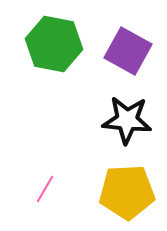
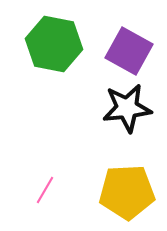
purple square: moved 1 px right
black star: moved 12 px up; rotated 12 degrees counterclockwise
pink line: moved 1 px down
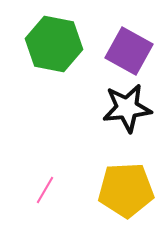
yellow pentagon: moved 1 px left, 2 px up
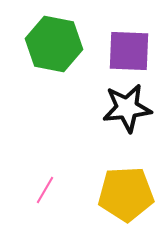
purple square: rotated 27 degrees counterclockwise
yellow pentagon: moved 4 px down
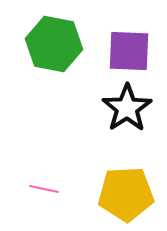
black star: rotated 27 degrees counterclockwise
pink line: moved 1 px left, 1 px up; rotated 72 degrees clockwise
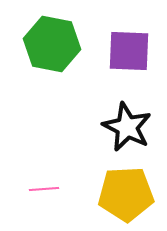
green hexagon: moved 2 px left
black star: moved 19 px down; rotated 12 degrees counterclockwise
pink line: rotated 16 degrees counterclockwise
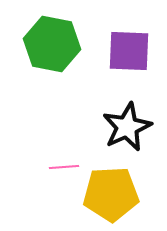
black star: rotated 21 degrees clockwise
pink line: moved 20 px right, 22 px up
yellow pentagon: moved 15 px left
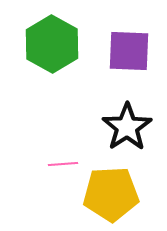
green hexagon: rotated 18 degrees clockwise
black star: rotated 9 degrees counterclockwise
pink line: moved 1 px left, 3 px up
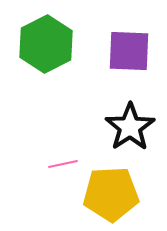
green hexagon: moved 6 px left; rotated 4 degrees clockwise
black star: moved 3 px right
pink line: rotated 8 degrees counterclockwise
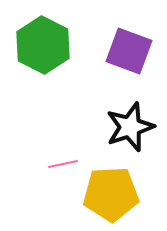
green hexagon: moved 3 px left, 1 px down; rotated 6 degrees counterclockwise
purple square: rotated 18 degrees clockwise
black star: rotated 15 degrees clockwise
